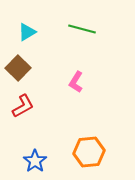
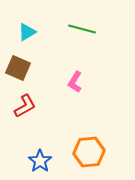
brown square: rotated 20 degrees counterclockwise
pink L-shape: moved 1 px left
red L-shape: moved 2 px right
blue star: moved 5 px right
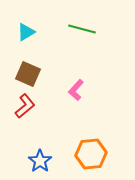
cyan triangle: moved 1 px left
brown square: moved 10 px right, 6 px down
pink L-shape: moved 1 px right, 8 px down; rotated 10 degrees clockwise
red L-shape: rotated 10 degrees counterclockwise
orange hexagon: moved 2 px right, 2 px down
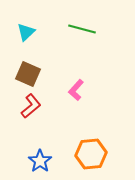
cyan triangle: rotated 12 degrees counterclockwise
red L-shape: moved 6 px right
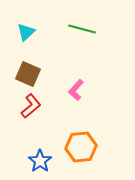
orange hexagon: moved 10 px left, 7 px up
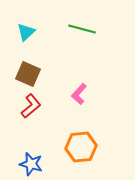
pink L-shape: moved 3 px right, 4 px down
blue star: moved 9 px left, 3 px down; rotated 20 degrees counterclockwise
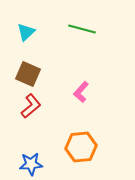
pink L-shape: moved 2 px right, 2 px up
blue star: rotated 20 degrees counterclockwise
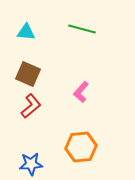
cyan triangle: rotated 48 degrees clockwise
